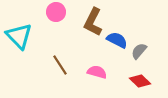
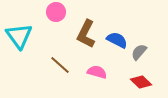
brown L-shape: moved 7 px left, 12 px down
cyan triangle: rotated 8 degrees clockwise
gray semicircle: moved 1 px down
brown line: rotated 15 degrees counterclockwise
red diamond: moved 1 px right, 1 px down
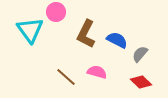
cyan triangle: moved 11 px right, 6 px up
gray semicircle: moved 1 px right, 2 px down
brown line: moved 6 px right, 12 px down
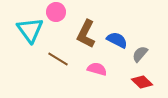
pink semicircle: moved 3 px up
brown line: moved 8 px left, 18 px up; rotated 10 degrees counterclockwise
red diamond: moved 1 px right
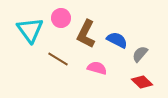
pink circle: moved 5 px right, 6 px down
pink semicircle: moved 1 px up
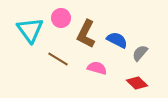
gray semicircle: moved 1 px up
red diamond: moved 5 px left, 1 px down
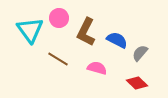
pink circle: moved 2 px left
brown L-shape: moved 2 px up
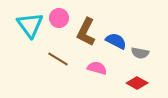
cyan triangle: moved 5 px up
blue semicircle: moved 1 px left, 1 px down
gray semicircle: rotated 120 degrees counterclockwise
red diamond: rotated 15 degrees counterclockwise
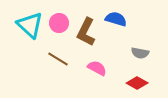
pink circle: moved 5 px down
cyan triangle: rotated 12 degrees counterclockwise
blue semicircle: moved 22 px up; rotated 10 degrees counterclockwise
pink semicircle: rotated 12 degrees clockwise
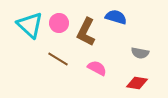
blue semicircle: moved 2 px up
red diamond: rotated 20 degrees counterclockwise
